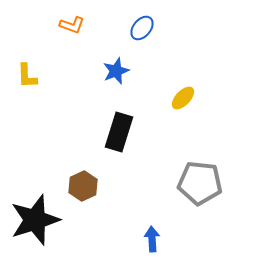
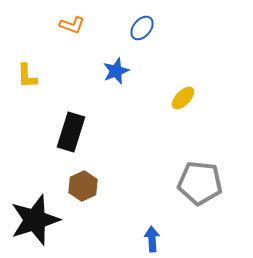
black rectangle: moved 48 px left
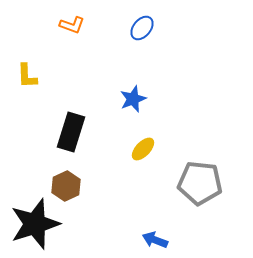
blue star: moved 17 px right, 28 px down
yellow ellipse: moved 40 px left, 51 px down
brown hexagon: moved 17 px left
black star: moved 4 px down
blue arrow: moved 3 px right, 1 px down; rotated 65 degrees counterclockwise
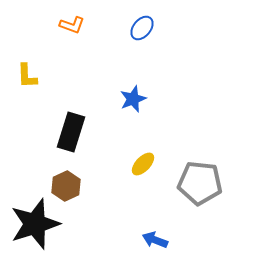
yellow ellipse: moved 15 px down
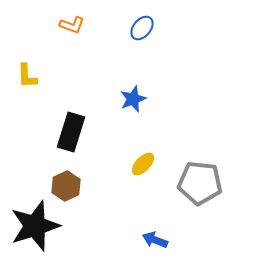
black star: moved 2 px down
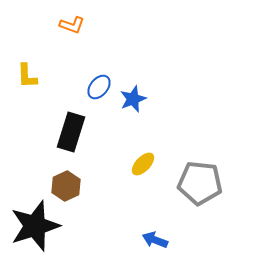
blue ellipse: moved 43 px left, 59 px down
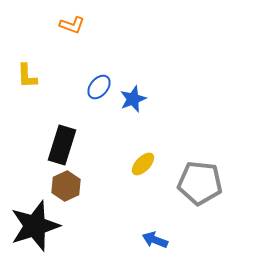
black rectangle: moved 9 px left, 13 px down
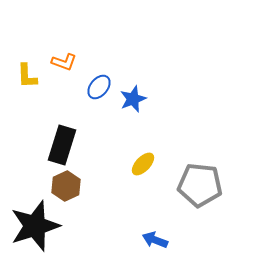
orange L-shape: moved 8 px left, 37 px down
gray pentagon: moved 2 px down
